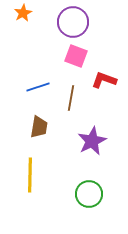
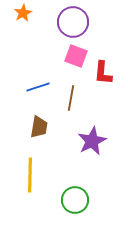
red L-shape: moved 1 px left, 7 px up; rotated 105 degrees counterclockwise
green circle: moved 14 px left, 6 px down
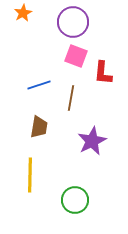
blue line: moved 1 px right, 2 px up
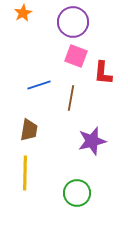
brown trapezoid: moved 10 px left, 3 px down
purple star: rotated 12 degrees clockwise
yellow line: moved 5 px left, 2 px up
green circle: moved 2 px right, 7 px up
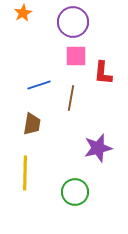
pink square: rotated 20 degrees counterclockwise
brown trapezoid: moved 3 px right, 6 px up
purple star: moved 6 px right, 7 px down
green circle: moved 2 px left, 1 px up
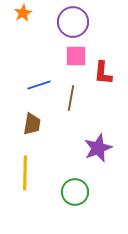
purple star: rotated 8 degrees counterclockwise
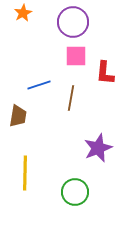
red L-shape: moved 2 px right
brown trapezoid: moved 14 px left, 8 px up
